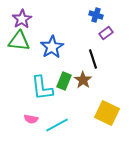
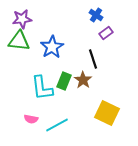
blue cross: rotated 16 degrees clockwise
purple star: rotated 24 degrees clockwise
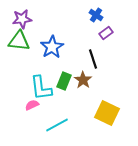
cyan L-shape: moved 1 px left
pink semicircle: moved 1 px right, 14 px up; rotated 144 degrees clockwise
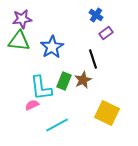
brown star: rotated 12 degrees clockwise
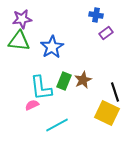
blue cross: rotated 24 degrees counterclockwise
black line: moved 22 px right, 33 px down
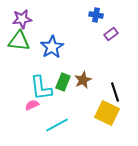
purple rectangle: moved 5 px right, 1 px down
green rectangle: moved 1 px left, 1 px down
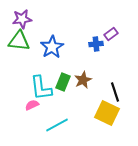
blue cross: moved 29 px down; rotated 16 degrees counterclockwise
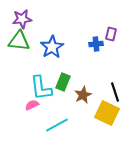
purple rectangle: rotated 40 degrees counterclockwise
brown star: moved 15 px down
